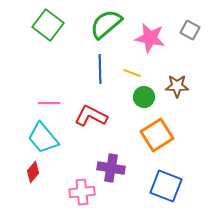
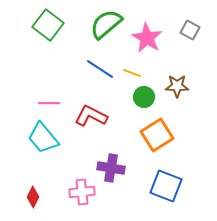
pink star: moved 3 px left; rotated 20 degrees clockwise
blue line: rotated 56 degrees counterclockwise
red diamond: moved 25 px down; rotated 15 degrees counterclockwise
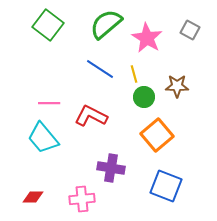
yellow line: moved 2 px right, 1 px down; rotated 54 degrees clockwise
orange square: rotated 8 degrees counterclockwise
pink cross: moved 7 px down
red diamond: rotated 65 degrees clockwise
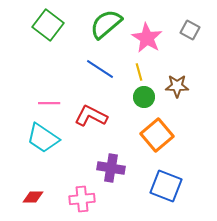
yellow line: moved 5 px right, 2 px up
cyan trapezoid: rotated 16 degrees counterclockwise
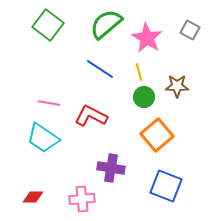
pink line: rotated 10 degrees clockwise
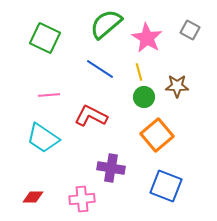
green square: moved 3 px left, 13 px down; rotated 12 degrees counterclockwise
pink line: moved 8 px up; rotated 15 degrees counterclockwise
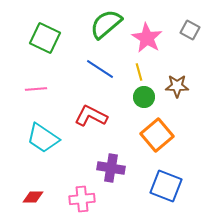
pink line: moved 13 px left, 6 px up
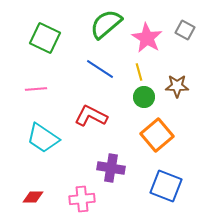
gray square: moved 5 px left
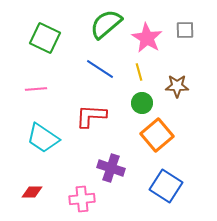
gray square: rotated 30 degrees counterclockwise
green circle: moved 2 px left, 6 px down
red L-shape: rotated 24 degrees counterclockwise
purple cross: rotated 8 degrees clockwise
blue square: rotated 12 degrees clockwise
red diamond: moved 1 px left, 5 px up
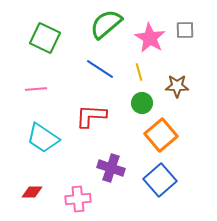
pink star: moved 3 px right
orange square: moved 4 px right
blue square: moved 6 px left, 6 px up; rotated 16 degrees clockwise
pink cross: moved 4 px left
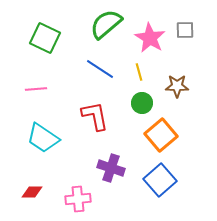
red L-shape: moved 4 px right; rotated 76 degrees clockwise
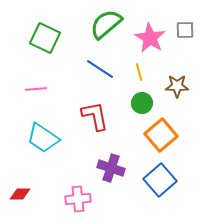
red diamond: moved 12 px left, 2 px down
